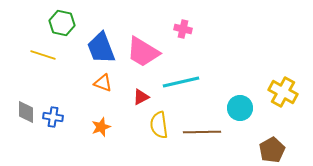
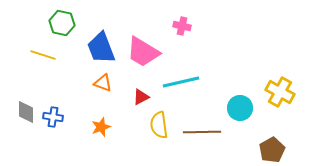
pink cross: moved 1 px left, 3 px up
yellow cross: moved 3 px left
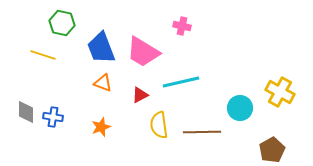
red triangle: moved 1 px left, 2 px up
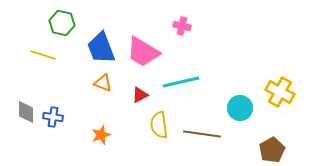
orange star: moved 8 px down
brown line: moved 2 px down; rotated 9 degrees clockwise
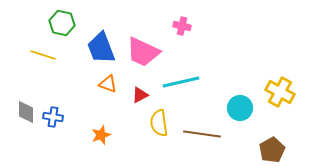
pink trapezoid: rotated 6 degrees counterclockwise
orange triangle: moved 5 px right, 1 px down
yellow semicircle: moved 2 px up
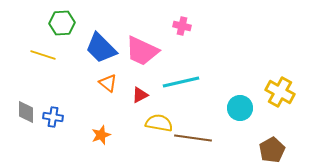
green hexagon: rotated 15 degrees counterclockwise
blue trapezoid: rotated 24 degrees counterclockwise
pink trapezoid: moved 1 px left, 1 px up
orange triangle: moved 1 px up; rotated 18 degrees clockwise
yellow semicircle: rotated 108 degrees clockwise
brown line: moved 9 px left, 4 px down
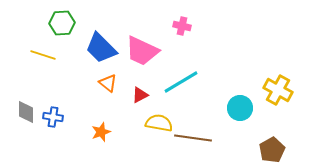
cyan line: rotated 18 degrees counterclockwise
yellow cross: moved 2 px left, 2 px up
orange star: moved 3 px up
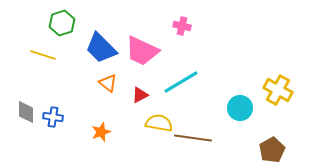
green hexagon: rotated 15 degrees counterclockwise
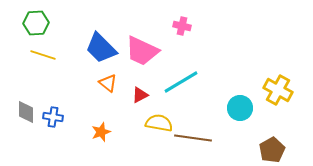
green hexagon: moved 26 px left; rotated 15 degrees clockwise
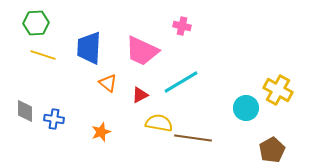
blue trapezoid: moved 12 px left; rotated 48 degrees clockwise
cyan circle: moved 6 px right
gray diamond: moved 1 px left, 1 px up
blue cross: moved 1 px right, 2 px down
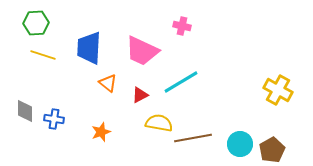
cyan circle: moved 6 px left, 36 px down
brown line: rotated 18 degrees counterclockwise
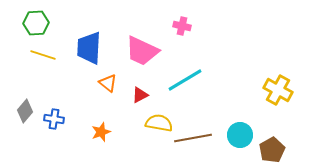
cyan line: moved 4 px right, 2 px up
gray diamond: rotated 40 degrees clockwise
cyan circle: moved 9 px up
